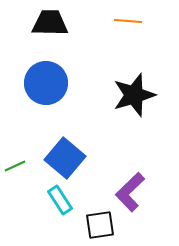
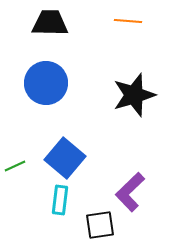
cyan rectangle: rotated 40 degrees clockwise
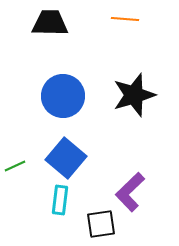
orange line: moved 3 px left, 2 px up
blue circle: moved 17 px right, 13 px down
blue square: moved 1 px right
black square: moved 1 px right, 1 px up
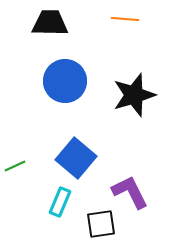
blue circle: moved 2 px right, 15 px up
blue square: moved 10 px right
purple L-shape: rotated 108 degrees clockwise
cyan rectangle: moved 2 px down; rotated 16 degrees clockwise
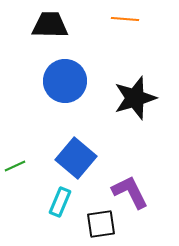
black trapezoid: moved 2 px down
black star: moved 1 px right, 3 px down
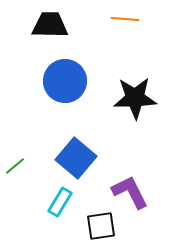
black star: rotated 15 degrees clockwise
green line: rotated 15 degrees counterclockwise
cyan rectangle: rotated 8 degrees clockwise
black square: moved 2 px down
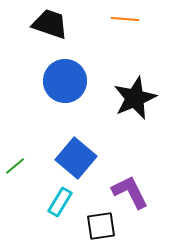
black trapezoid: moved 1 px up; rotated 18 degrees clockwise
black star: rotated 21 degrees counterclockwise
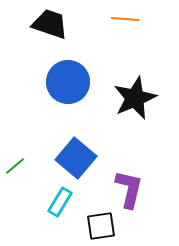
blue circle: moved 3 px right, 1 px down
purple L-shape: moved 1 px left, 3 px up; rotated 39 degrees clockwise
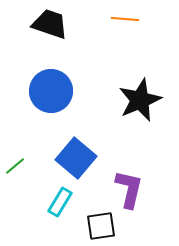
blue circle: moved 17 px left, 9 px down
black star: moved 5 px right, 2 px down
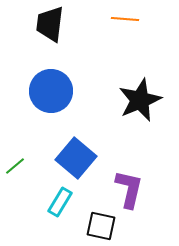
black trapezoid: rotated 102 degrees counterclockwise
black square: rotated 20 degrees clockwise
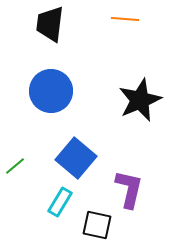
black square: moved 4 px left, 1 px up
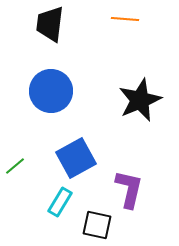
blue square: rotated 21 degrees clockwise
